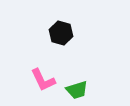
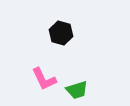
pink L-shape: moved 1 px right, 1 px up
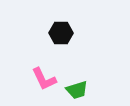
black hexagon: rotated 15 degrees counterclockwise
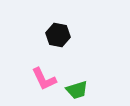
black hexagon: moved 3 px left, 2 px down; rotated 10 degrees clockwise
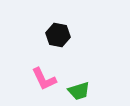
green trapezoid: moved 2 px right, 1 px down
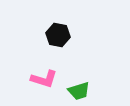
pink L-shape: rotated 48 degrees counterclockwise
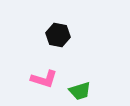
green trapezoid: moved 1 px right
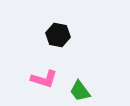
green trapezoid: rotated 70 degrees clockwise
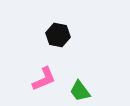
pink L-shape: rotated 40 degrees counterclockwise
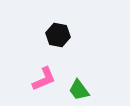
green trapezoid: moved 1 px left, 1 px up
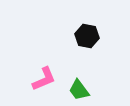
black hexagon: moved 29 px right, 1 px down
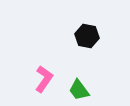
pink L-shape: rotated 32 degrees counterclockwise
